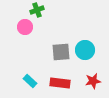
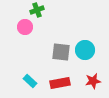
gray square: rotated 12 degrees clockwise
red rectangle: rotated 18 degrees counterclockwise
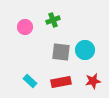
green cross: moved 16 px right, 10 px down
red rectangle: moved 1 px right, 1 px up
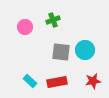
red rectangle: moved 4 px left
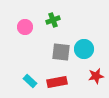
cyan circle: moved 1 px left, 1 px up
red star: moved 3 px right, 5 px up
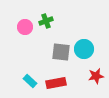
green cross: moved 7 px left, 1 px down
red rectangle: moved 1 px left, 1 px down
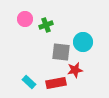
green cross: moved 4 px down
pink circle: moved 8 px up
cyan circle: moved 1 px left, 7 px up
red star: moved 21 px left, 6 px up
cyan rectangle: moved 1 px left, 1 px down
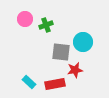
red rectangle: moved 1 px left, 1 px down
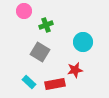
pink circle: moved 1 px left, 8 px up
gray square: moved 21 px left; rotated 24 degrees clockwise
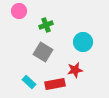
pink circle: moved 5 px left
gray square: moved 3 px right
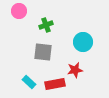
gray square: rotated 24 degrees counterclockwise
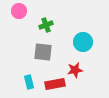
cyan rectangle: rotated 32 degrees clockwise
